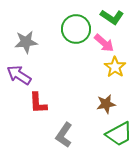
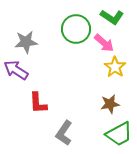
purple arrow: moved 3 px left, 5 px up
brown star: moved 4 px right
gray L-shape: moved 2 px up
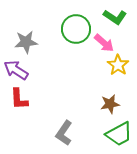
green L-shape: moved 3 px right
yellow star: moved 3 px right, 2 px up
red L-shape: moved 19 px left, 4 px up
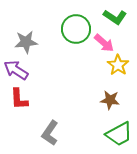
brown star: moved 4 px up; rotated 18 degrees clockwise
gray L-shape: moved 14 px left
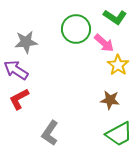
red L-shape: rotated 65 degrees clockwise
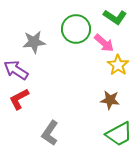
gray star: moved 8 px right
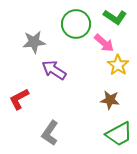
green circle: moved 5 px up
purple arrow: moved 38 px right
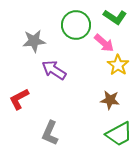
green circle: moved 1 px down
gray star: moved 1 px up
gray L-shape: rotated 10 degrees counterclockwise
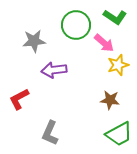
yellow star: rotated 20 degrees clockwise
purple arrow: rotated 40 degrees counterclockwise
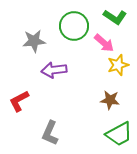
green circle: moved 2 px left, 1 px down
red L-shape: moved 2 px down
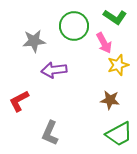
pink arrow: rotated 20 degrees clockwise
